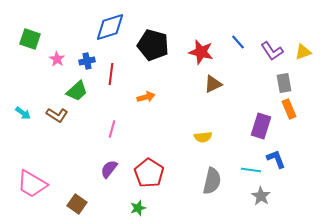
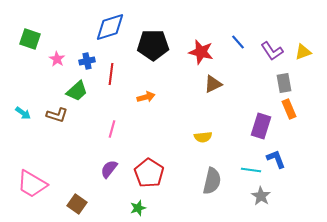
black pentagon: rotated 16 degrees counterclockwise
brown L-shape: rotated 15 degrees counterclockwise
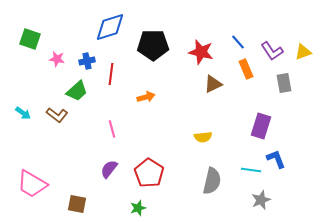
pink star: rotated 21 degrees counterclockwise
orange rectangle: moved 43 px left, 40 px up
brown L-shape: rotated 20 degrees clockwise
pink line: rotated 30 degrees counterclockwise
gray star: moved 4 px down; rotated 18 degrees clockwise
brown square: rotated 24 degrees counterclockwise
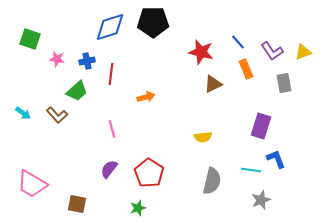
black pentagon: moved 23 px up
brown L-shape: rotated 10 degrees clockwise
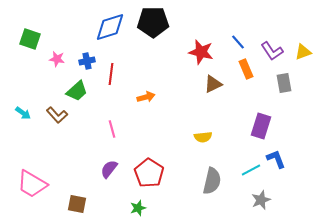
cyan line: rotated 36 degrees counterclockwise
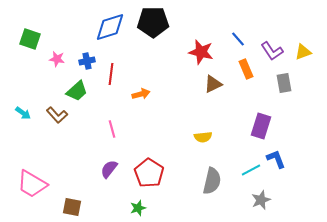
blue line: moved 3 px up
orange arrow: moved 5 px left, 3 px up
brown square: moved 5 px left, 3 px down
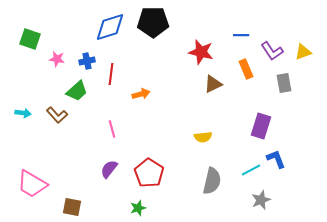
blue line: moved 3 px right, 4 px up; rotated 49 degrees counterclockwise
cyan arrow: rotated 28 degrees counterclockwise
